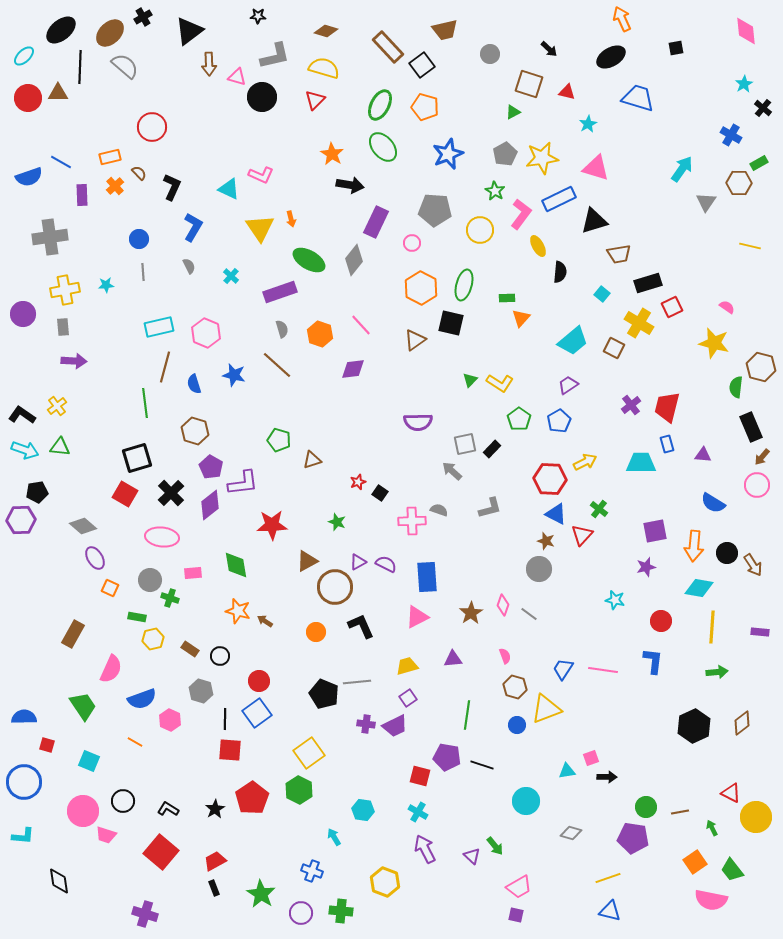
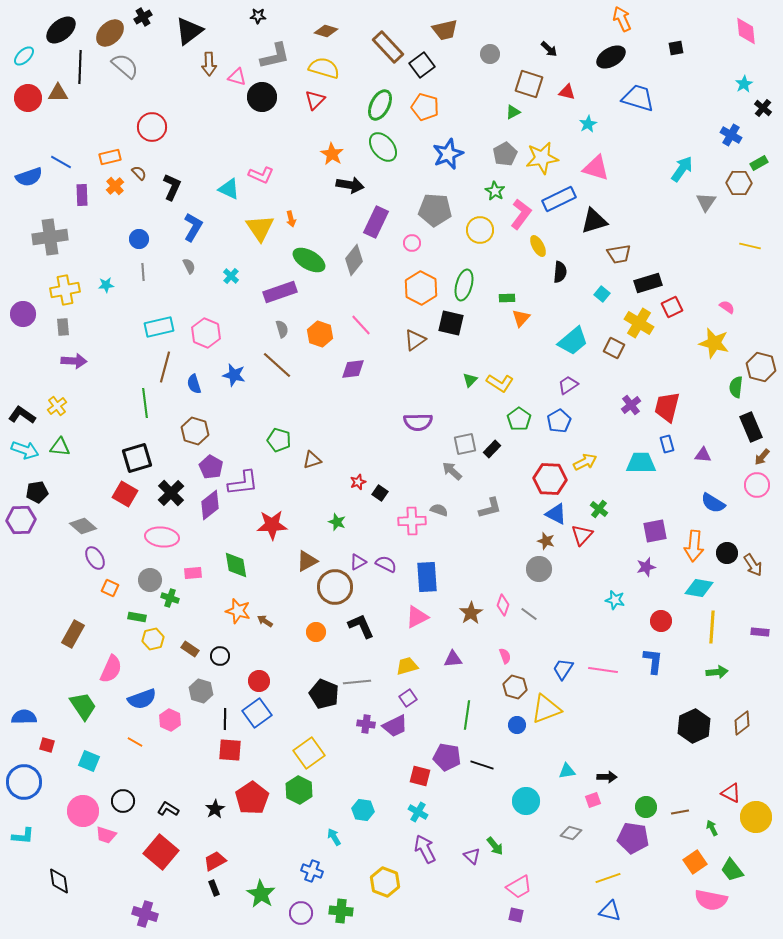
pink square at (591, 758): moved 2 px right, 42 px down
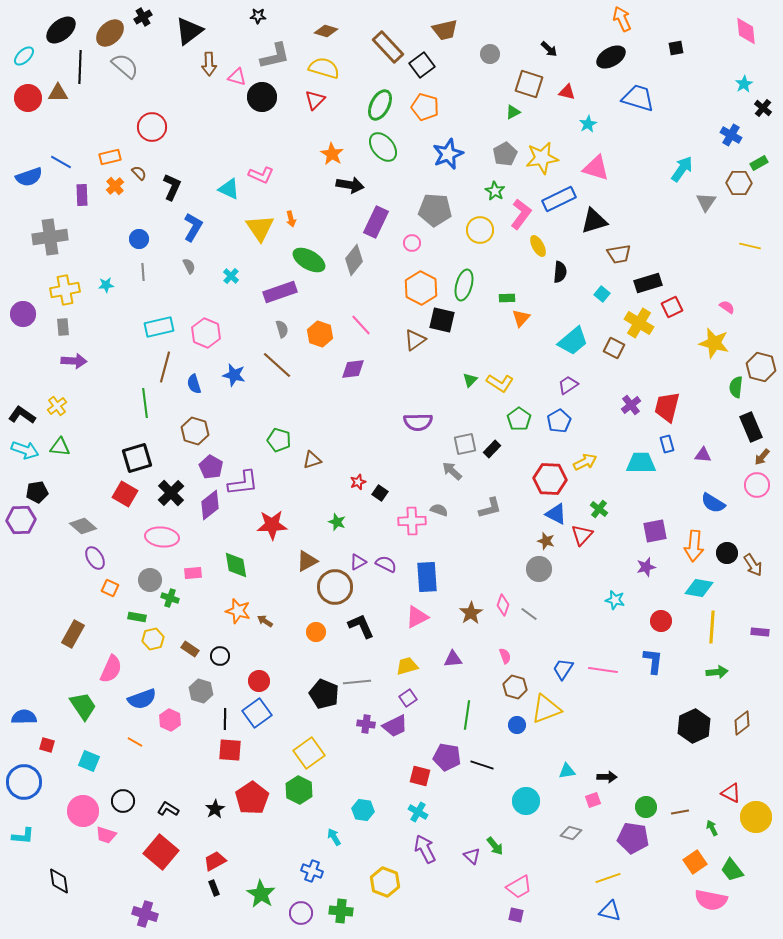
black square at (451, 323): moved 9 px left, 3 px up
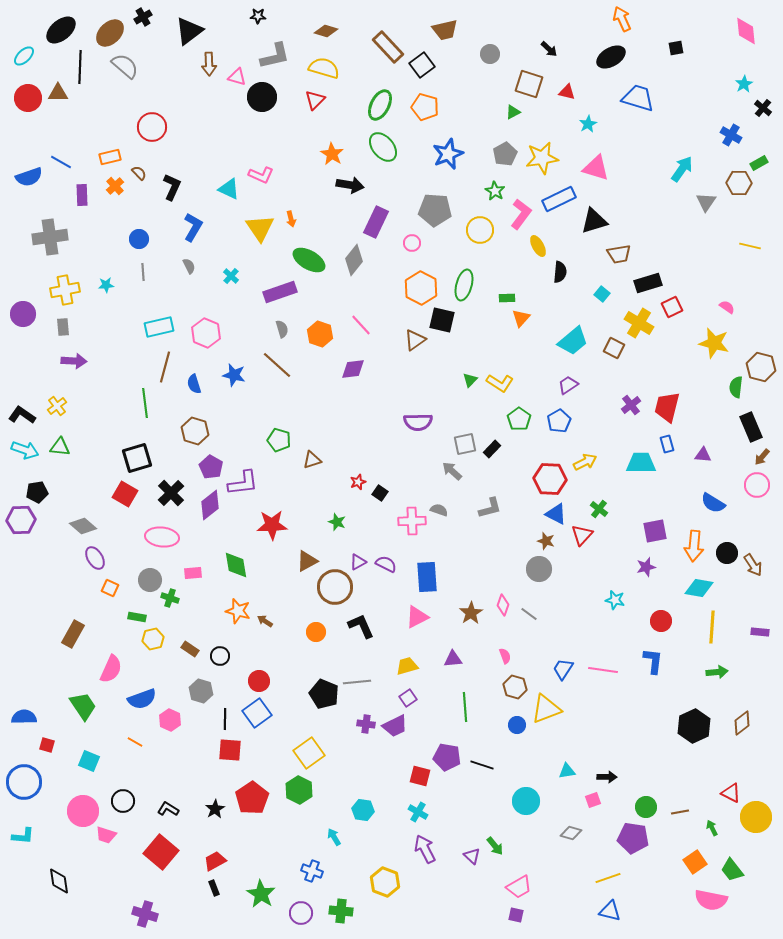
green line at (467, 715): moved 2 px left, 8 px up; rotated 12 degrees counterclockwise
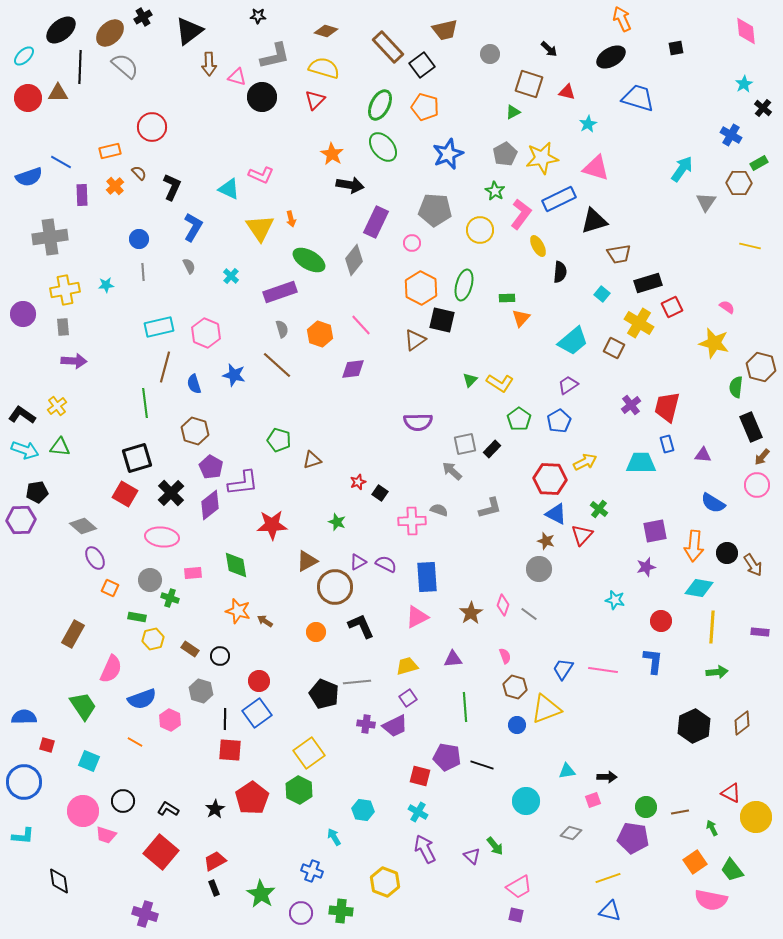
orange rectangle at (110, 157): moved 6 px up
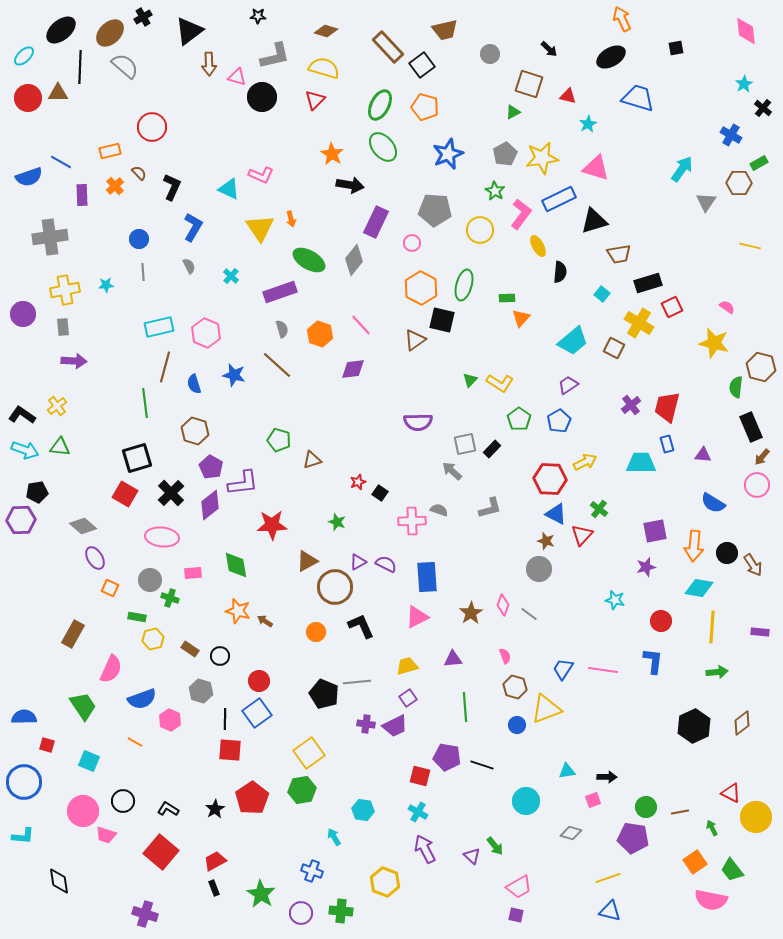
red triangle at (567, 92): moved 1 px right, 4 px down
green hexagon at (299, 790): moved 3 px right; rotated 24 degrees clockwise
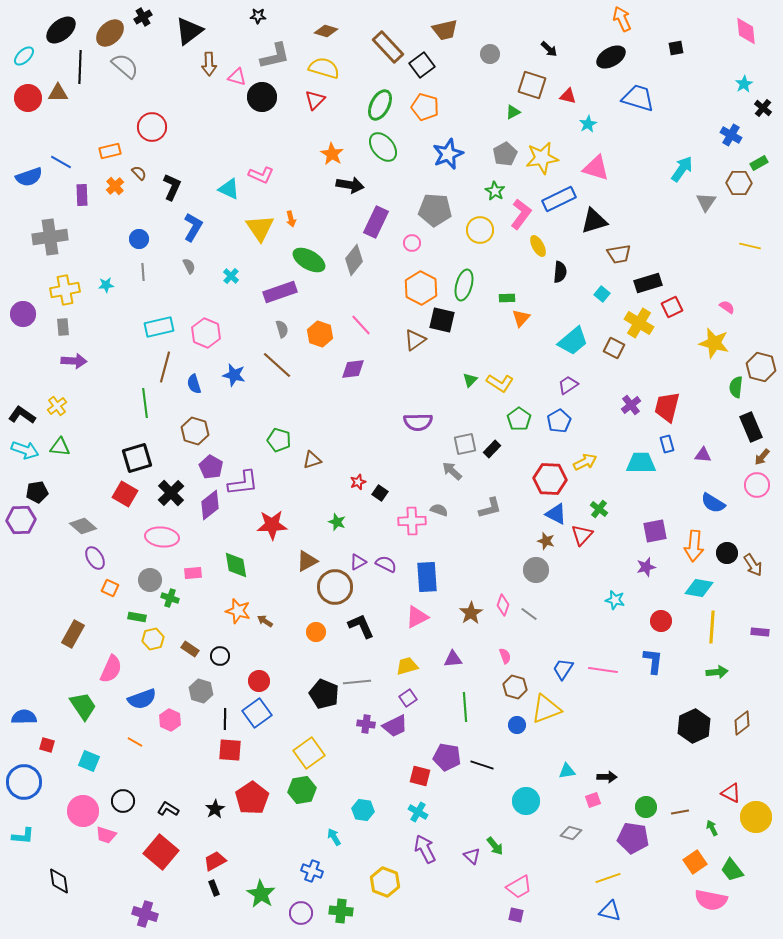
brown square at (529, 84): moved 3 px right, 1 px down
gray circle at (539, 569): moved 3 px left, 1 px down
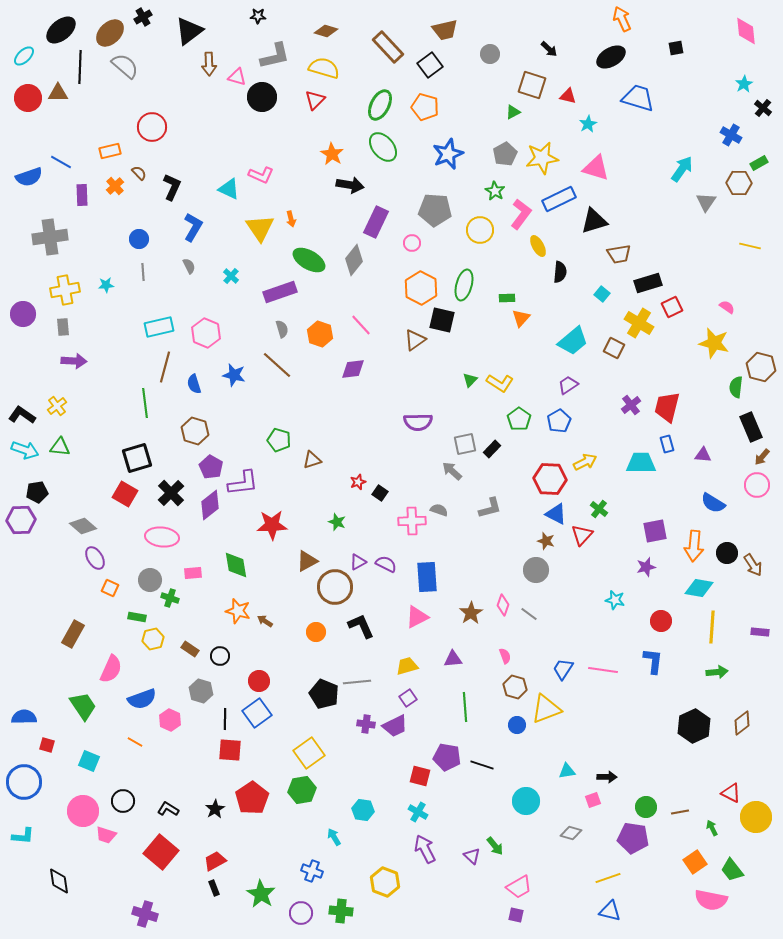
black square at (422, 65): moved 8 px right
